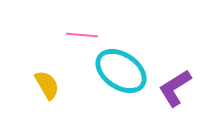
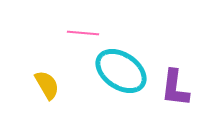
pink line: moved 1 px right, 2 px up
purple L-shape: rotated 51 degrees counterclockwise
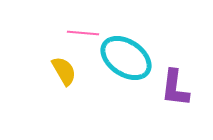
cyan ellipse: moved 5 px right, 13 px up
yellow semicircle: moved 17 px right, 14 px up
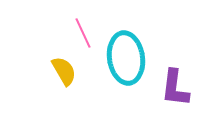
pink line: rotated 60 degrees clockwise
cyan ellipse: rotated 48 degrees clockwise
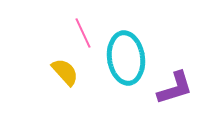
yellow semicircle: moved 1 px right, 1 px down; rotated 12 degrees counterclockwise
purple L-shape: rotated 114 degrees counterclockwise
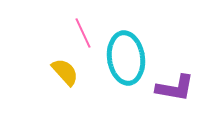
purple L-shape: rotated 27 degrees clockwise
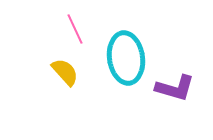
pink line: moved 8 px left, 4 px up
purple L-shape: rotated 6 degrees clockwise
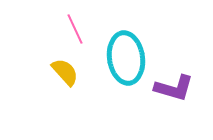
purple L-shape: moved 1 px left
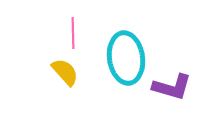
pink line: moved 2 px left, 4 px down; rotated 24 degrees clockwise
purple L-shape: moved 2 px left, 1 px up
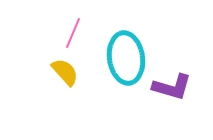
pink line: rotated 24 degrees clockwise
